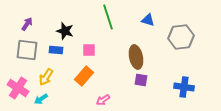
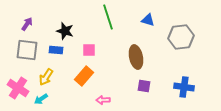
purple square: moved 3 px right, 6 px down
pink arrow: rotated 32 degrees clockwise
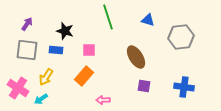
brown ellipse: rotated 20 degrees counterclockwise
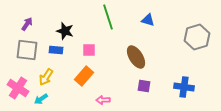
gray hexagon: moved 16 px right; rotated 10 degrees counterclockwise
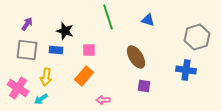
yellow arrow: rotated 24 degrees counterclockwise
blue cross: moved 2 px right, 17 px up
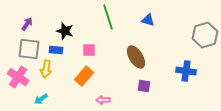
gray hexagon: moved 8 px right, 2 px up
gray square: moved 2 px right, 1 px up
blue cross: moved 1 px down
yellow arrow: moved 8 px up
pink cross: moved 11 px up
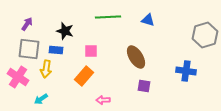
green line: rotated 75 degrees counterclockwise
pink square: moved 2 px right, 1 px down
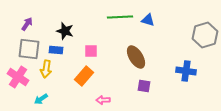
green line: moved 12 px right
